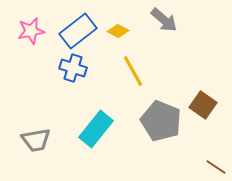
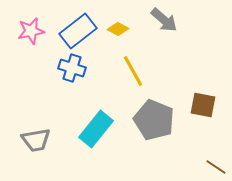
yellow diamond: moved 2 px up
blue cross: moved 1 px left
brown square: rotated 24 degrees counterclockwise
gray pentagon: moved 7 px left, 1 px up
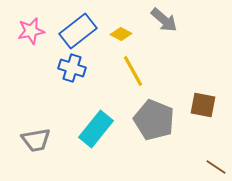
yellow diamond: moved 3 px right, 5 px down
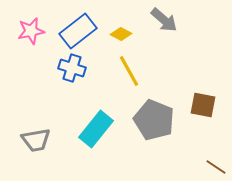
yellow line: moved 4 px left
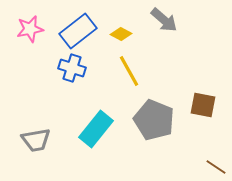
pink star: moved 1 px left, 2 px up
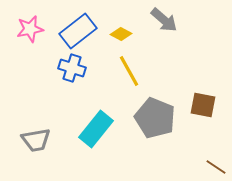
gray pentagon: moved 1 px right, 2 px up
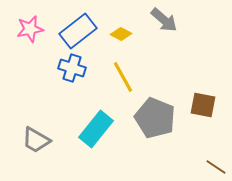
yellow line: moved 6 px left, 6 px down
gray trapezoid: rotated 40 degrees clockwise
